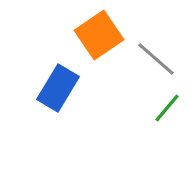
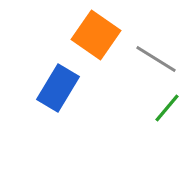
orange square: moved 3 px left; rotated 21 degrees counterclockwise
gray line: rotated 9 degrees counterclockwise
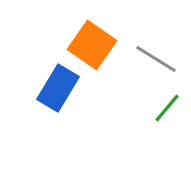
orange square: moved 4 px left, 10 px down
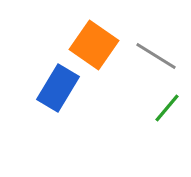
orange square: moved 2 px right
gray line: moved 3 px up
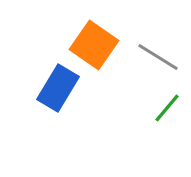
gray line: moved 2 px right, 1 px down
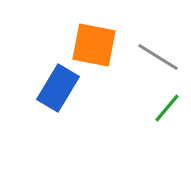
orange square: rotated 24 degrees counterclockwise
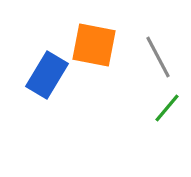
gray line: rotated 30 degrees clockwise
blue rectangle: moved 11 px left, 13 px up
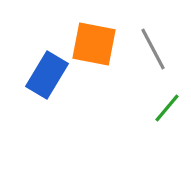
orange square: moved 1 px up
gray line: moved 5 px left, 8 px up
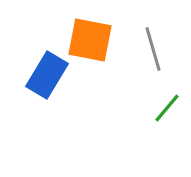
orange square: moved 4 px left, 4 px up
gray line: rotated 12 degrees clockwise
